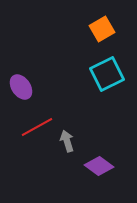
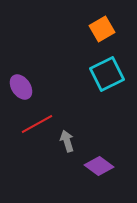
red line: moved 3 px up
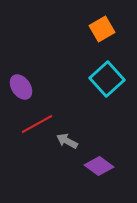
cyan square: moved 5 px down; rotated 16 degrees counterclockwise
gray arrow: rotated 45 degrees counterclockwise
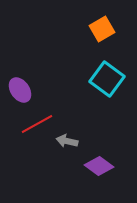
cyan square: rotated 12 degrees counterclockwise
purple ellipse: moved 1 px left, 3 px down
gray arrow: rotated 15 degrees counterclockwise
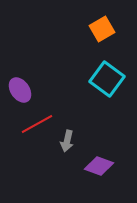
gray arrow: rotated 90 degrees counterclockwise
purple diamond: rotated 16 degrees counterclockwise
